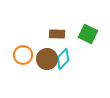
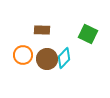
brown rectangle: moved 15 px left, 4 px up
cyan diamond: moved 1 px right, 1 px up
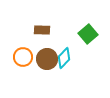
green square: rotated 24 degrees clockwise
orange circle: moved 2 px down
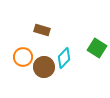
brown rectangle: rotated 14 degrees clockwise
green square: moved 9 px right, 14 px down; rotated 18 degrees counterclockwise
brown circle: moved 3 px left, 8 px down
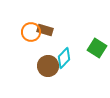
brown rectangle: moved 3 px right
orange circle: moved 8 px right, 25 px up
brown circle: moved 4 px right, 1 px up
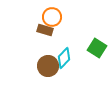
orange circle: moved 21 px right, 15 px up
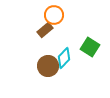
orange circle: moved 2 px right, 2 px up
brown rectangle: rotated 56 degrees counterclockwise
green square: moved 7 px left, 1 px up
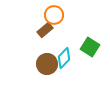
brown circle: moved 1 px left, 2 px up
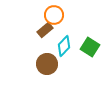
cyan diamond: moved 12 px up
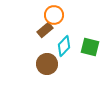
green square: rotated 18 degrees counterclockwise
